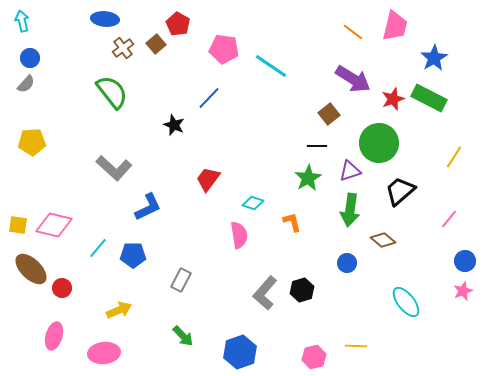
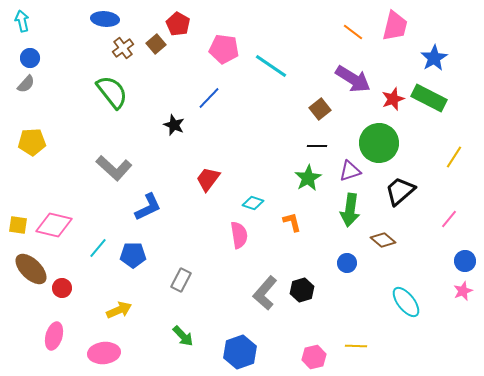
brown square at (329, 114): moved 9 px left, 5 px up
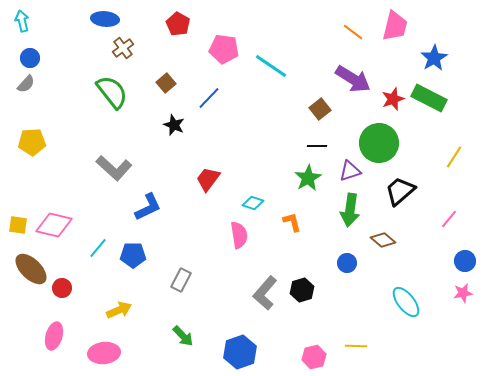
brown square at (156, 44): moved 10 px right, 39 px down
pink star at (463, 291): moved 2 px down; rotated 12 degrees clockwise
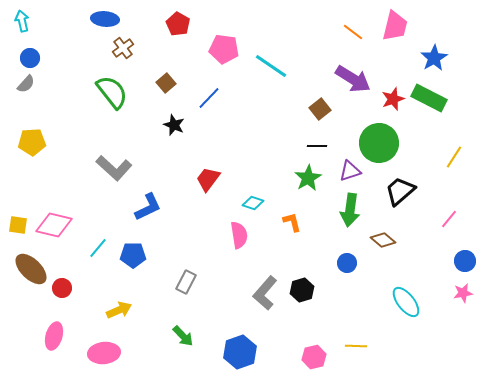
gray rectangle at (181, 280): moved 5 px right, 2 px down
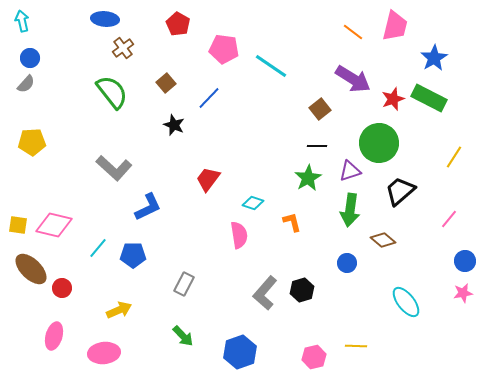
gray rectangle at (186, 282): moved 2 px left, 2 px down
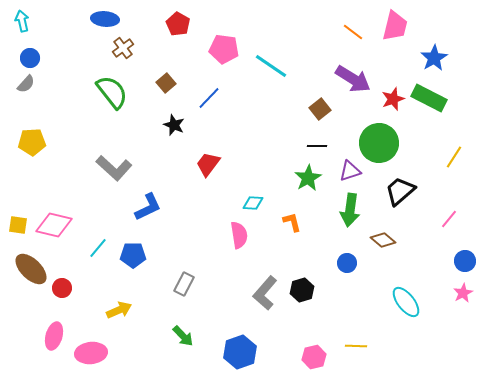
red trapezoid at (208, 179): moved 15 px up
cyan diamond at (253, 203): rotated 15 degrees counterclockwise
pink star at (463, 293): rotated 18 degrees counterclockwise
pink ellipse at (104, 353): moved 13 px left
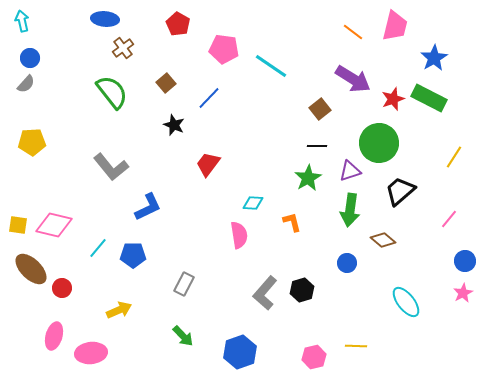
gray L-shape at (114, 168): moved 3 px left, 1 px up; rotated 9 degrees clockwise
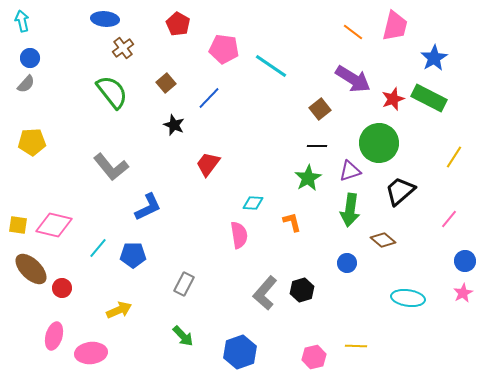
cyan ellipse at (406, 302): moved 2 px right, 4 px up; rotated 44 degrees counterclockwise
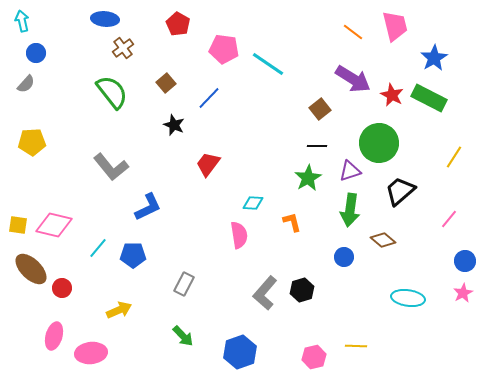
pink trapezoid at (395, 26): rotated 28 degrees counterclockwise
blue circle at (30, 58): moved 6 px right, 5 px up
cyan line at (271, 66): moved 3 px left, 2 px up
red star at (393, 99): moved 1 px left, 4 px up; rotated 25 degrees counterclockwise
blue circle at (347, 263): moved 3 px left, 6 px up
